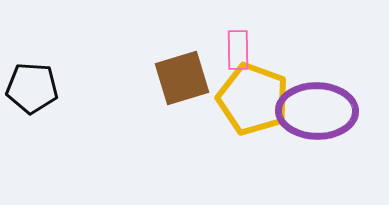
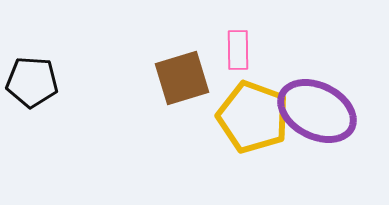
black pentagon: moved 6 px up
yellow pentagon: moved 18 px down
purple ellipse: rotated 26 degrees clockwise
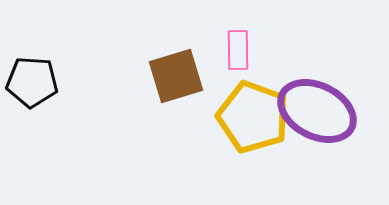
brown square: moved 6 px left, 2 px up
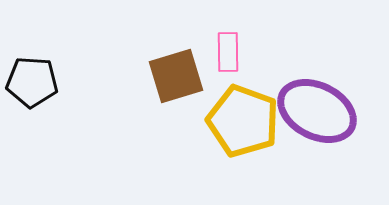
pink rectangle: moved 10 px left, 2 px down
yellow pentagon: moved 10 px left, 4 px down
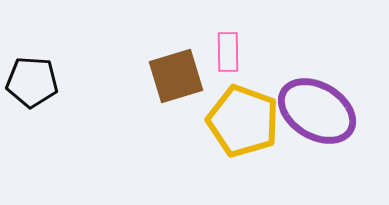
purple ellipse: rotated 4 degrees clockwise
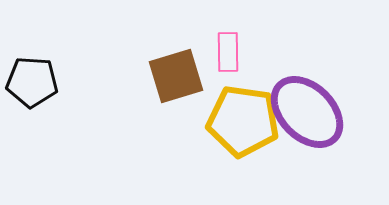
purple ellipse: moved 10 px left, 1 px down; rotated 14 degrees clockwise
yellow pentagon: rotated 12 degrees counterclockwise
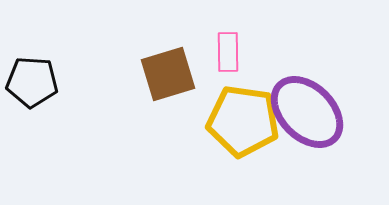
brown square: moved 8 px left, 2 px up
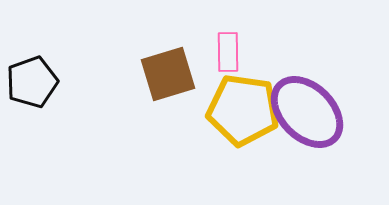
black pentagon: rotated 24 degrees counterclockwise
yellow pentagon: moved 11 px up
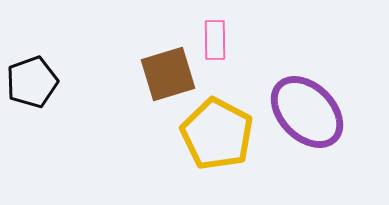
pink rectangle: moved 13 px left, 12 px up
yellow pentagon: moved 26 px left, 24 px down; rotated 20 degrees clockwise
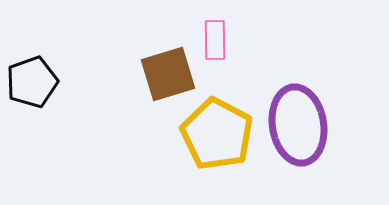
purple ellipse: moved 9 px left, 13 px down; rotated 36 degrees clockwise
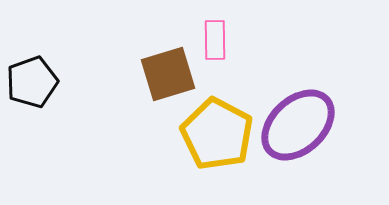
purple ellipse: rotated 56 degrees clockwise
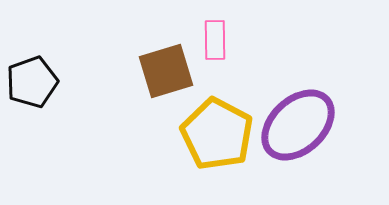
brown square: moved 2 px left, 3 px up
